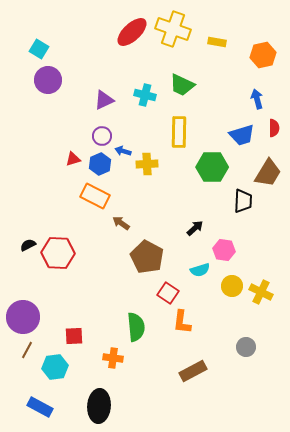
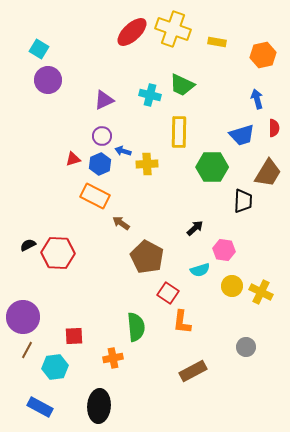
cyan cross at (145, 95): moved 5 px right
orange cross at (113, 358): rotated 18 degrees counterclockwise
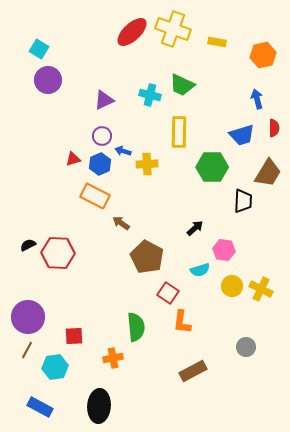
yellow cross at (261, 292): moved 3 px up
purple circle at (23, 317): moved 5 px right
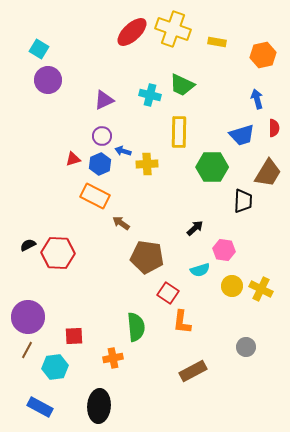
brown pentagon at (147, 257): rotated 20 degrees counterclockwise
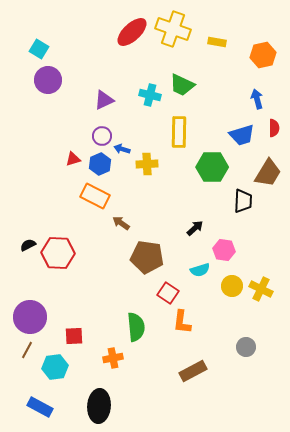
blue arrow at (123, 151): moved 1 px left, 2 px up
purple circle at (28, 317): moved 2 px right
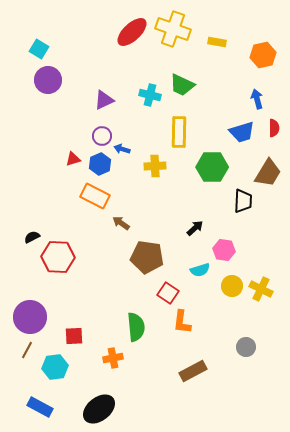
blue trapezoid at (242, 135): moved 3 px up
yellow cross at (147, 164): moved 8 px right, 2 px down
black semicircle at (28, 245): moved 4 px right, 8 px up
red hexagon at (58, 253): moved 4 px down
black ellipse at (99, 406): moved 3 px down; rotated 48 degrees clockwise
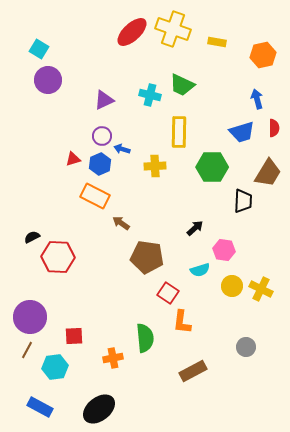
green semicircle at (136, 327): moved 9 px right, 11 px down
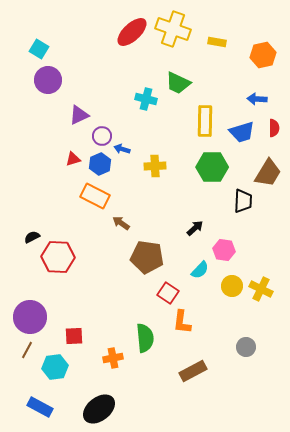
green trapezoid at (182, 85): moved 4 px left, 2 px up
cyan cross at (150, 95): moved 4 px left, 4 px down
blue arrow at (257, 99): rotated 72 degrees counterclockwise
purple triangle at (104, 100): moved 25 px left, 15 px down
yellow rectangle at (179, 132): moved 26 px right, 11 px up
cyan semicircle at (200, 270): rotated 30 degrees counterclockwise
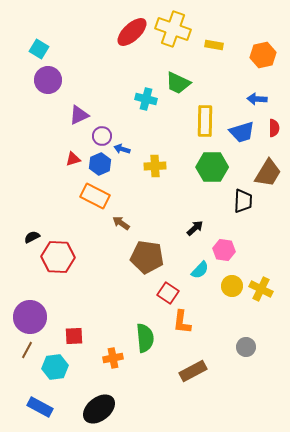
yellow rectangle at (217, 42): moved 3 px left, 3 px down
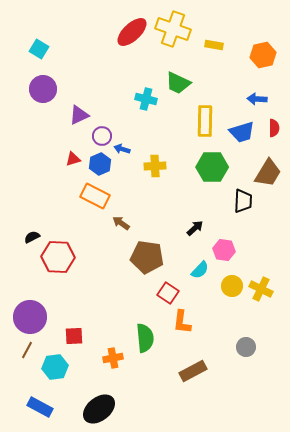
purple circle at (48, 80): moved 5 px left, 9 px down
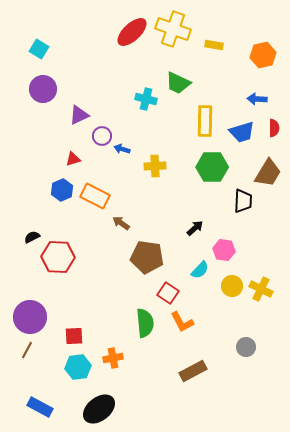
blue hexagon at (100, 164): moved 38 px left, 26 px down
orange L-shape at (182, 322): rotated 35 degrees counterclockwise
green semicircle at (145, 338): moved 15 px up
cyan hexagon at (55, 367): moved 23 px right
